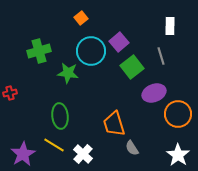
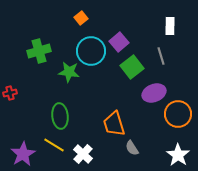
green star: moved 1 px right, 1 px up
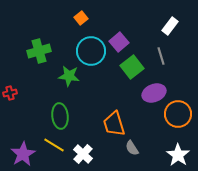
white rectangle: rotated 36 degrees clockwise
green star: moved 4 px down
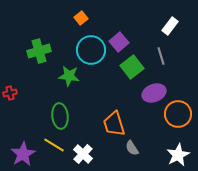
cyan circle: moved 1 px up
white star: rotated 10 degrees clockwise
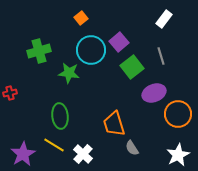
white rectangle: moved 6 px left, 7 px up
green star: moved 3 px up
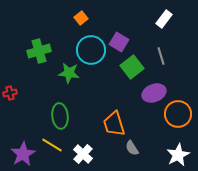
purple square: rotated 18 degrees counterclockwise
yellow line: moved 2 px left
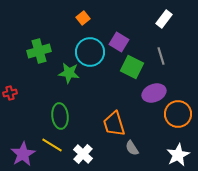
orange square: moved 2 px right
cyan circle: moved 1 px left, 2 px down
green square: rotated 25 degrees counterclockwise
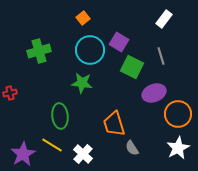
cyan circle: moved 2 px up
green star: moved 13 px right, 10 px down
white star: moved 7 px up
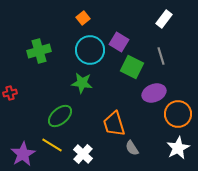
green ellipse: rotated 55 degrees clockwise
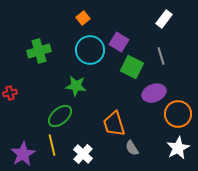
green star: moved 6 px left, 3 px down
yellow line: rotated 45 degrees clockwise
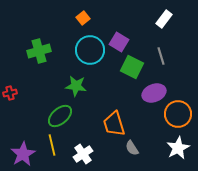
white cross: rotated 12 degrees clockwise
